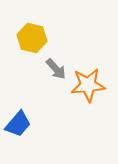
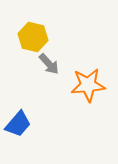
yellow hexagon: moved 1 px right, 1 px up
gray arrow: moved 7 px left, 5 px up
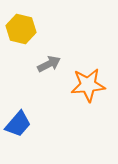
yellow hexagon: moved 12 px left, 8 px up
gray arrow: rotated 75 degrees counterclockwise
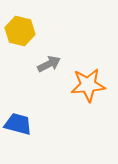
yellow hexagon: moved 1 px left, 2 px down
blue trapezoid: rotated 116 degrees counterclockwise
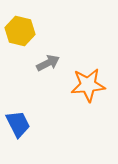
gray arrow: moved 1 px left, 1 px up
blue trapezoid: rotated 48 degrees clockwise
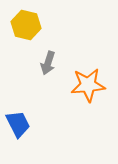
yellow hexagon: moved 6 px right, 6 px up
gray arrow: rotated 135 degrees clockwise
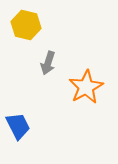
orange star: moved 2 px left, 2 px down; rotated 24 degrees counterclockwise
blue trapezoid: moved 2 px down
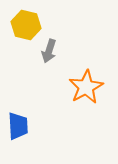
gray arrow: moved 1 px right, 12 px up
blue trapezoid: rotated 24 degrees clockwise
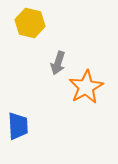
yellow hexagon: moved 4 px right, 2 px up
gray arrow: moved 9 px right, 12 px down
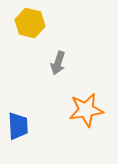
orange star: moved 23 px down; rotated 20 degrees clockwise
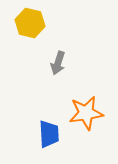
orange star: moved 3 px down
blue trapezoid: moved 31 px right, 8 px down
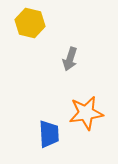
gray arrow: moved 12 px right, 4 px up
